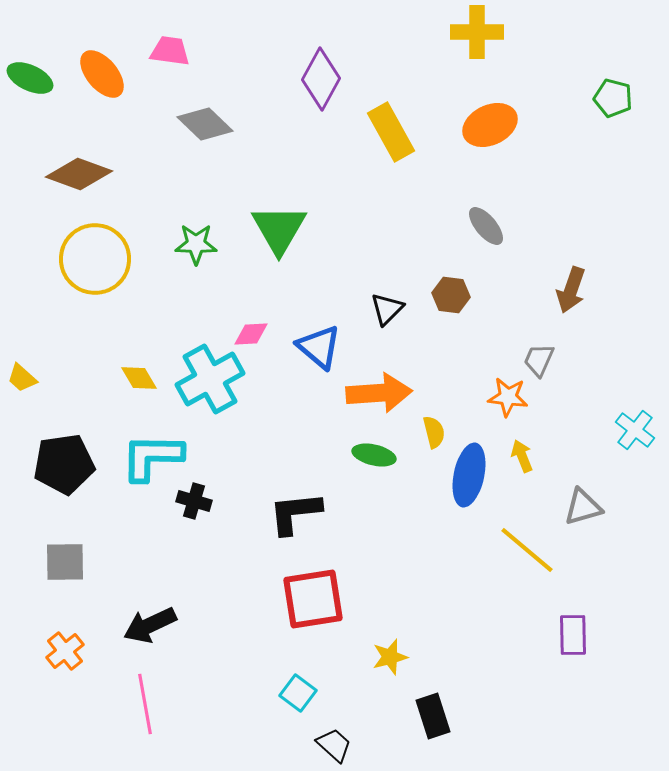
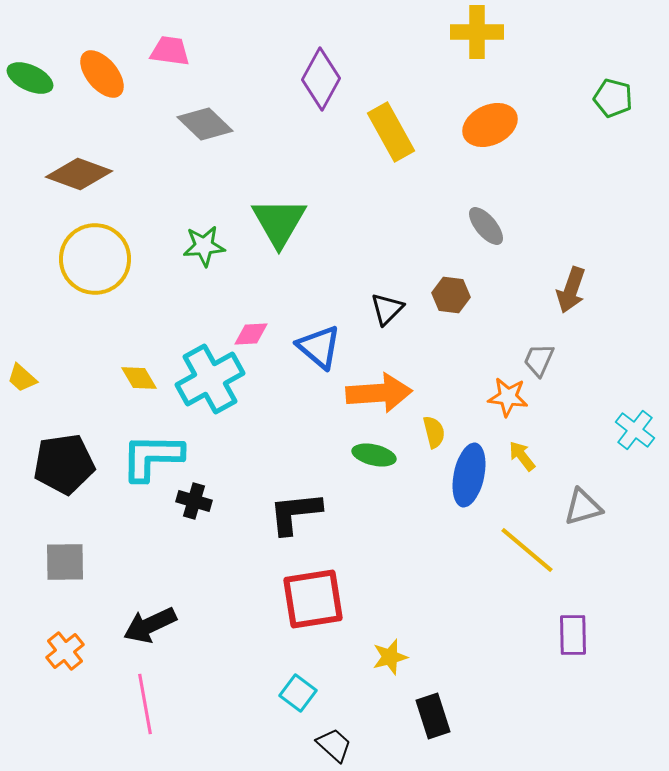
green triangle at (279, 229): moved 7 px up
green star at (196, 244): moved 8 px right, 2 px down; rotated 6 degrees counterclockwise
yellow arrow at (522, 456): rotated 16 degrees counterclockwise
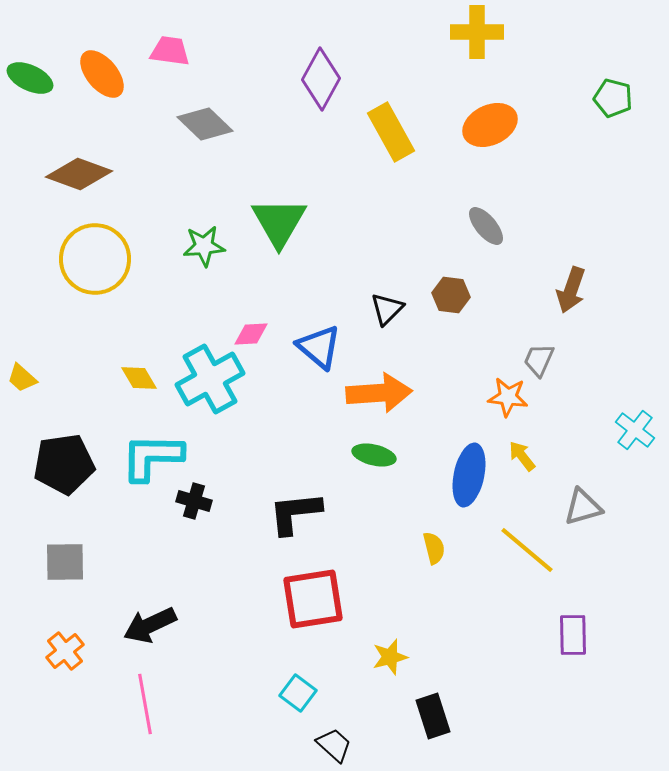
yellow semicircle at (434, 432): moved 116 px down
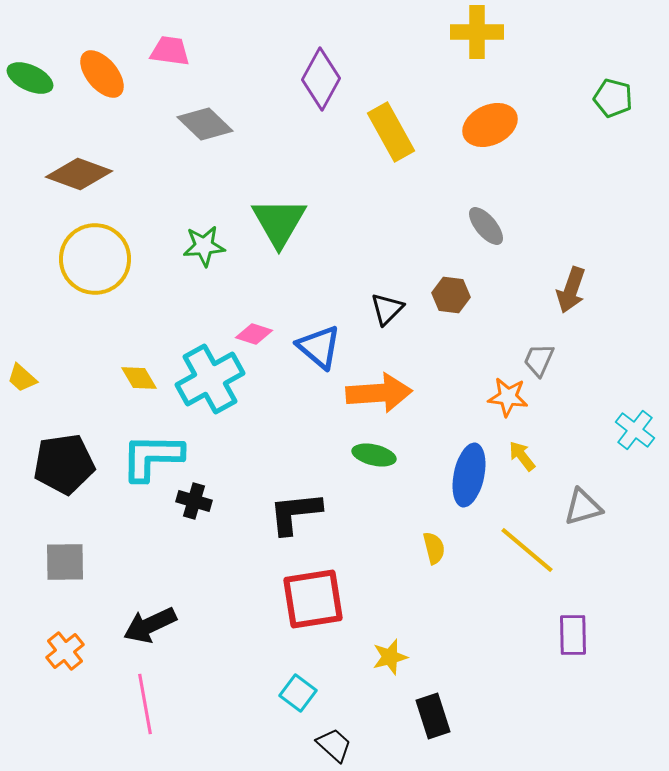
pink diamond at (251, 334): moved 3 px right; rotated 21 degrees clockwise
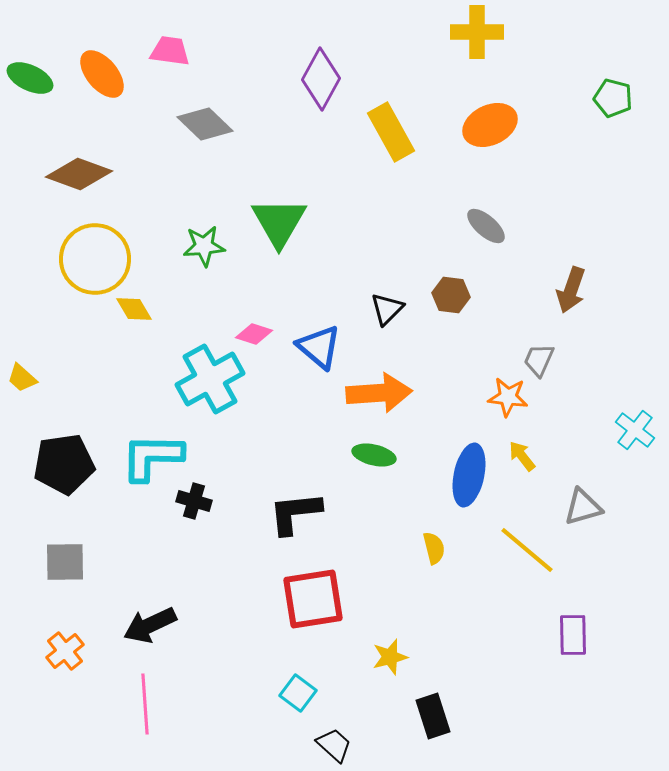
gray ellipse at (486, 226): rotated 9 degrees counterclockwise
yellow diamond at (139, 378): moved 5 px left, 69 px up
pink line at (145, 704): rotated 6 degrees clockwise
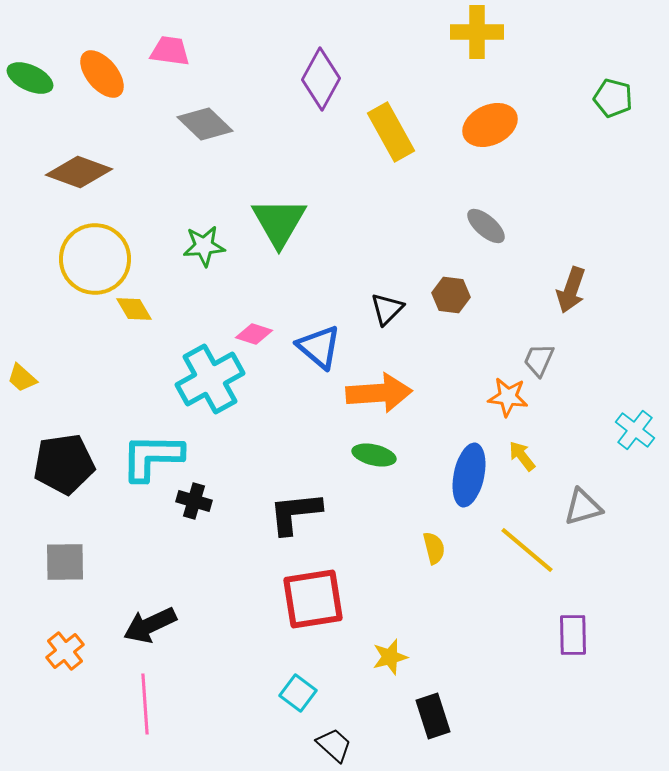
brown diamond at (79, 174): moved 2 px up
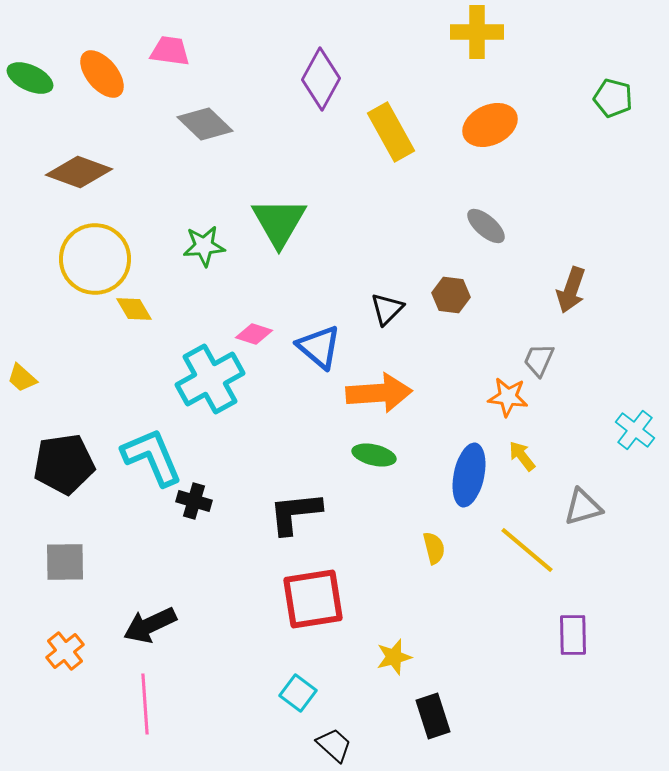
cyan L-shape at (152, 457): rotated 66 degrees clockwise
yellow star at (390, 657): moved 4 px right
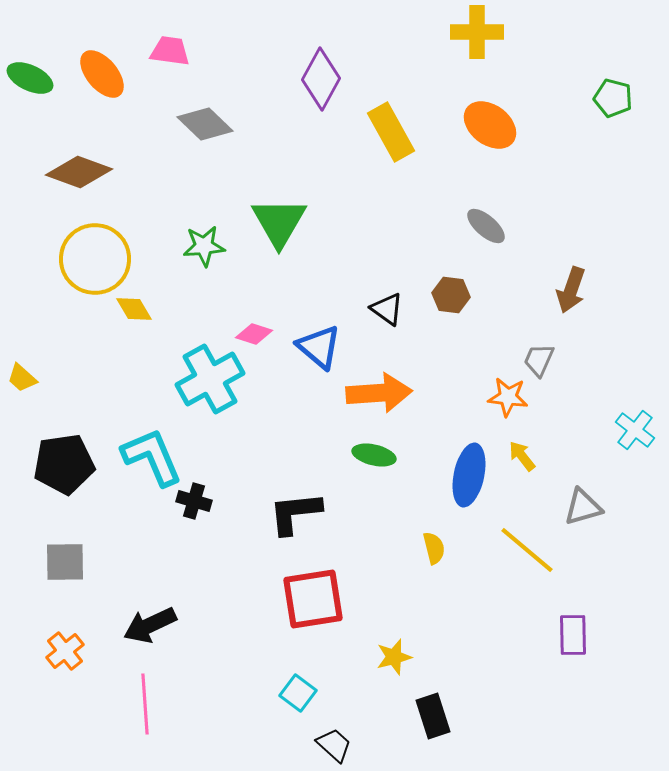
orange ellipse at (490, 125): rotated 62 degrees clockwise
black triangle at (387, 309): rotated 39 degrees counterclockwise
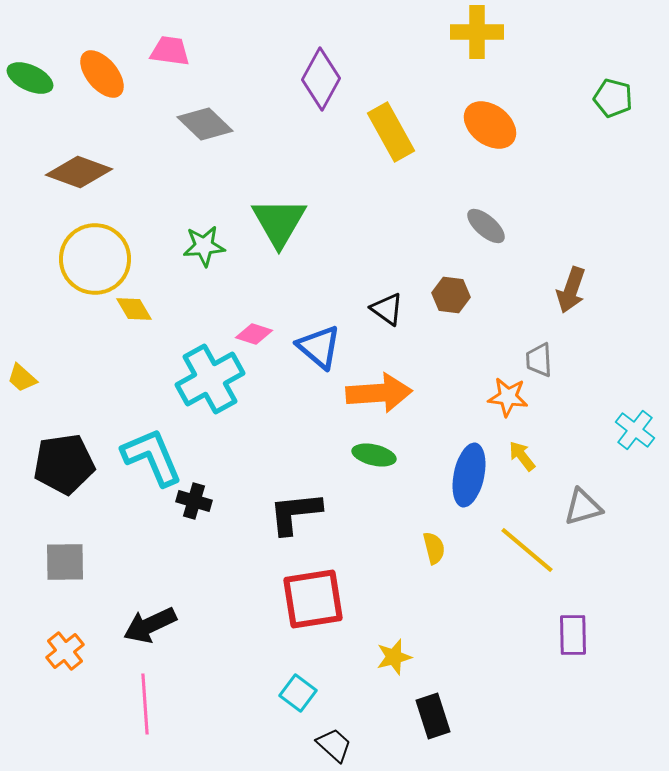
gray trapezoid at (539, 360): rotated 27 degrees counterclockwise
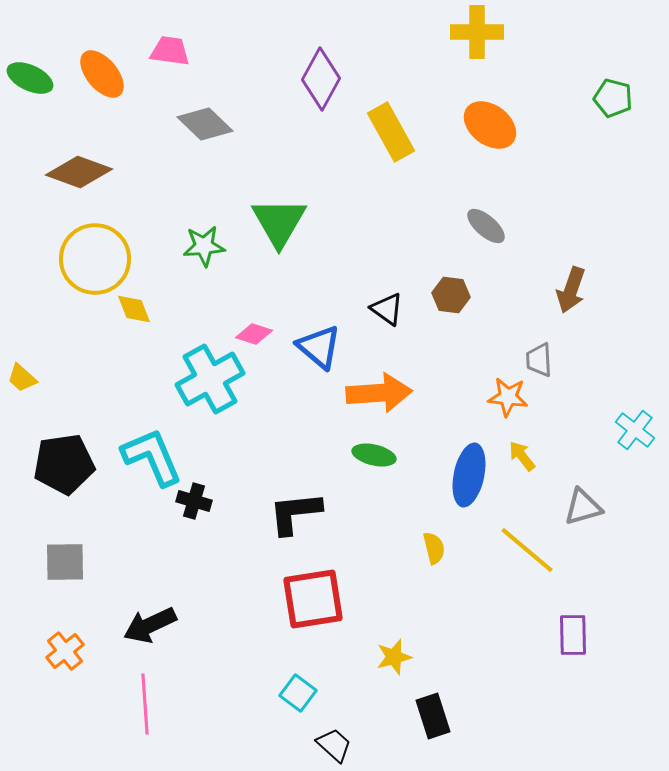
yellow diamond at (134, 309): rotated 9 degrees clockwise
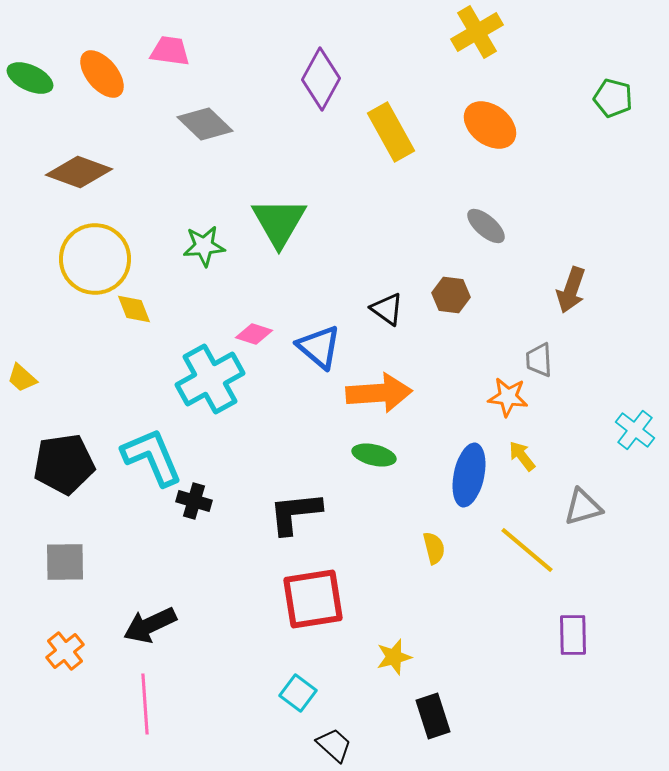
yellow cross at (477, 32): rotated 30 degrees counterclockwise
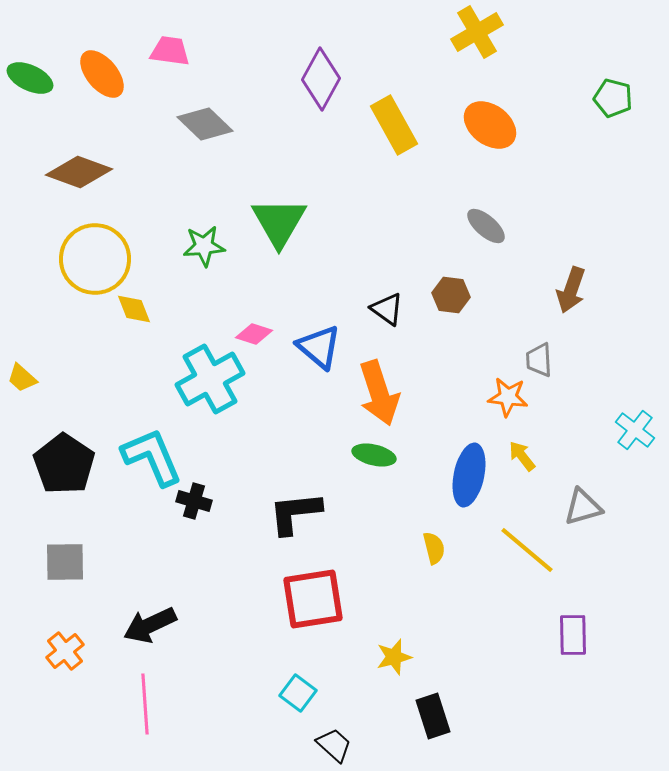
yellow rectangle at (391, 132): moved 3 px right, 7 px up
orange arrow at (379, 393): rotated 76 degrees clockwise
black pentagon at (64, 464): rotated 30 degrees counterclockwise
